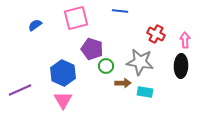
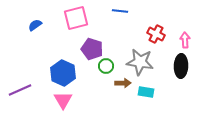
cyan rectangle: moved 1 px right
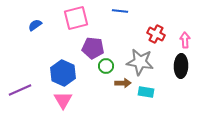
purple pentagon: moved 1 px right, 1 px up; rotated 10 degrees counterclockwise
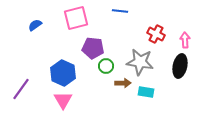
black ellipse: moved 1 px left; rotated 10 degrees clockwise
purple line: moved 1 px right, 1 px up; rotated 30 degrees counterclockwise
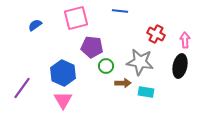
purple pentagon: moved 1 px left, 1 px up
purple line: moved 1 px right, 1 px up
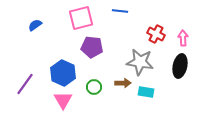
pink square: moved 5 px right
pink arrow: moved 2 px left, 2 px up
green circle: moved 12 px left, 21 px down
purple line: moved 3 px right, 4 px up
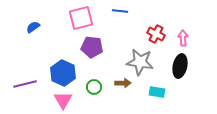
blue semicircle: moved 2 px left, 2 px down
purple line: rotated 40 degrees clockwise
cyan rectangle: moved 11 px right
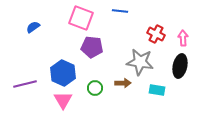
pink square: rotated 35 degrees clockwise
green circle: moved 1 px right, 1 px down
cyan rectangle: moved 2 px up
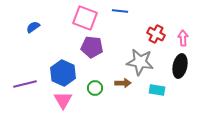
pink square: moved 4 px right
